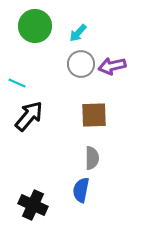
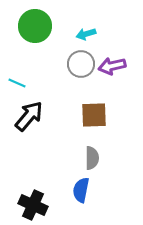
cyan arrow: moved 8 px right, 1 px down; rotated 30 degrees clockwise
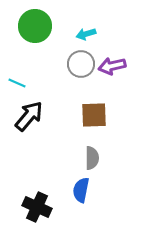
black cross: moved 4 px right, 2 px down
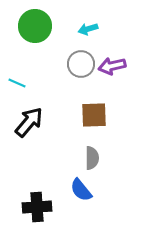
cyan arrow: moved 2 px right, 5 px up
black arrow: moved 6 px down
blue semicircle: rotated 50 degrees counterclockwise
black cross: rotated 28 degrees counterclockwise
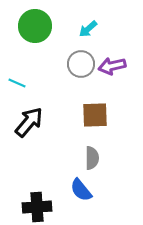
cyan arrow: rotated 24 degrees counterclockwise
brown square: moved 1 px right
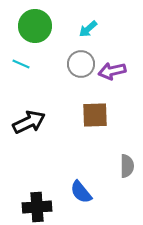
purple arrow: moved 5 px down
cyan line: moved 4 px right, 19 px up
black arrow: rotated 24 degrees clockwise
gray semicircle: moved 35 px right, 8 px down
blue semicircle: moved 2 px down
